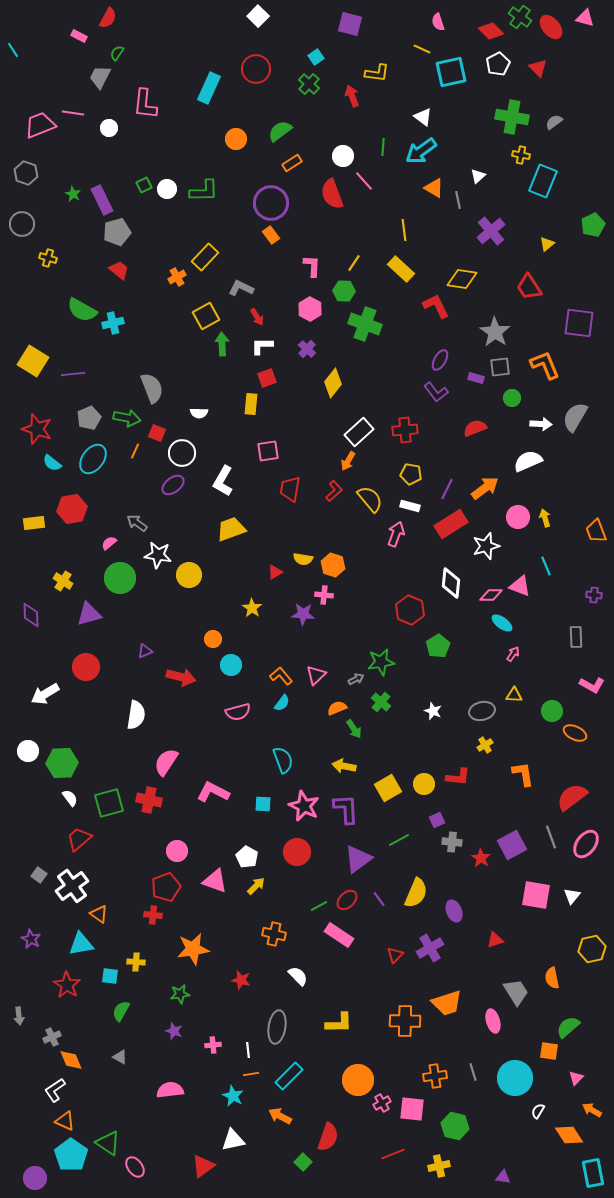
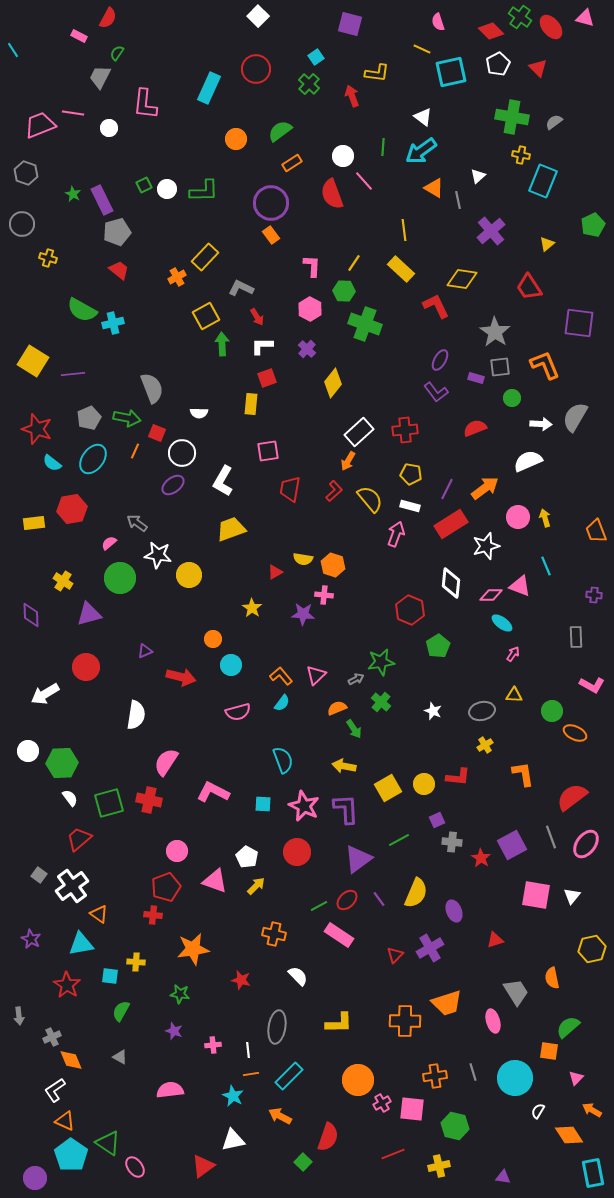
green star at (180, 994): rotated 18 degrees clockwise
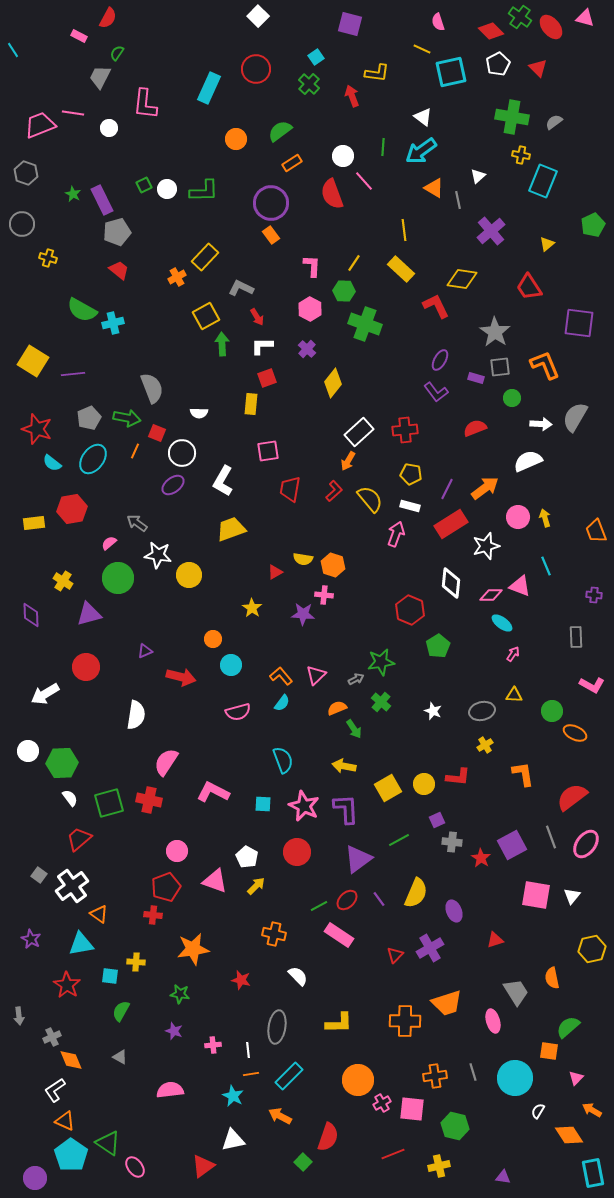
green circle at (120, 578): moved 2 px left
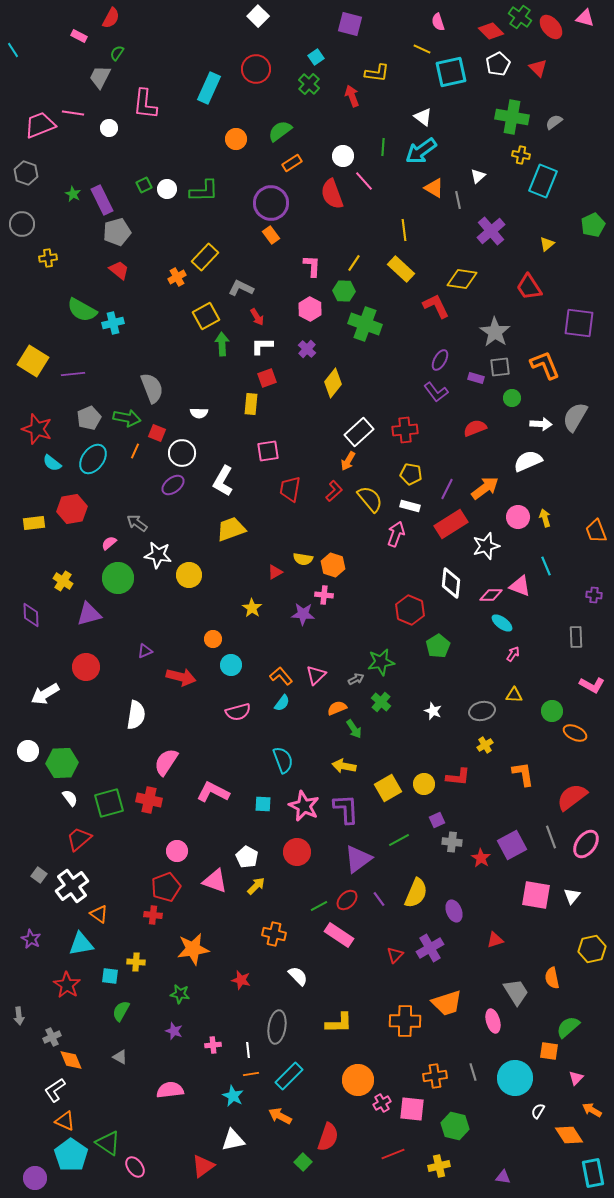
red semicircle at (108, 18): moved 3 px right
yellow cross at (48, 258): rotated 24 degrees counterclockwise
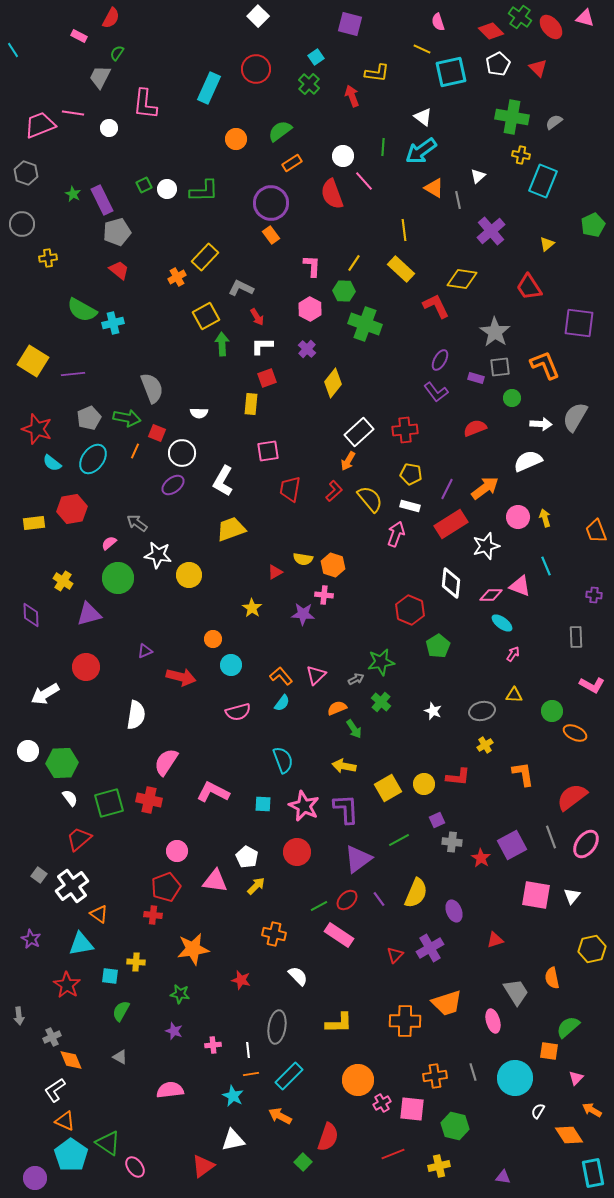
pink triangle at (215, 881): rotated 12 degrees counterclockwise
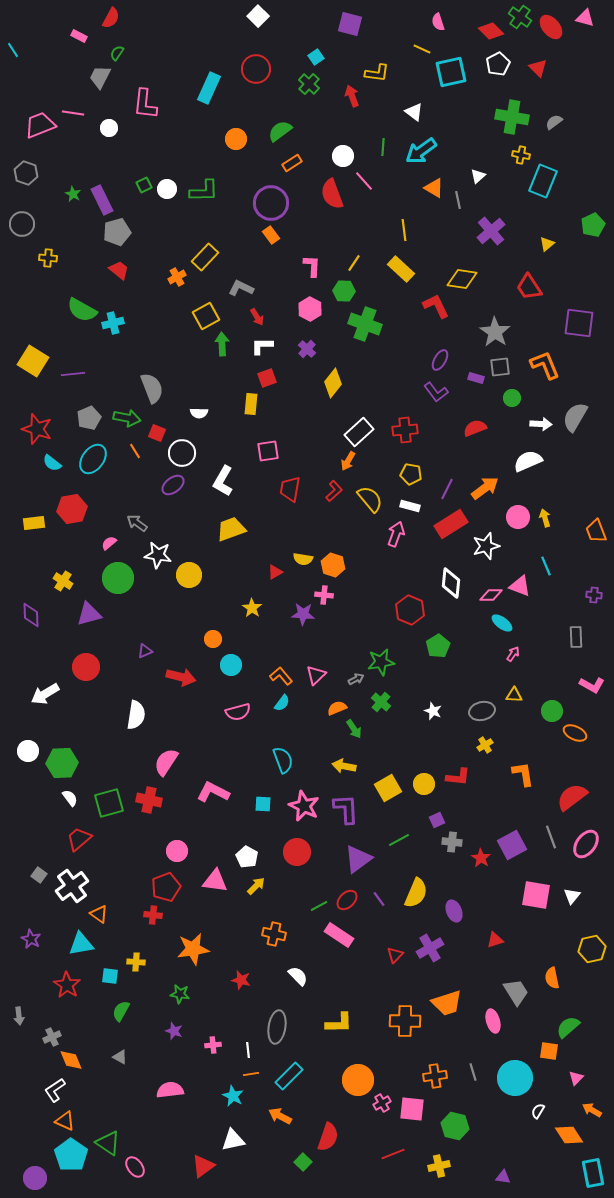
white triangle at (423, 117): moved 9 px left, 5 px up
yellow cross at (48, 258): rotated 12 degrees clockwise
orange line at (135, 451): rotated 56 degrees counterclockwise
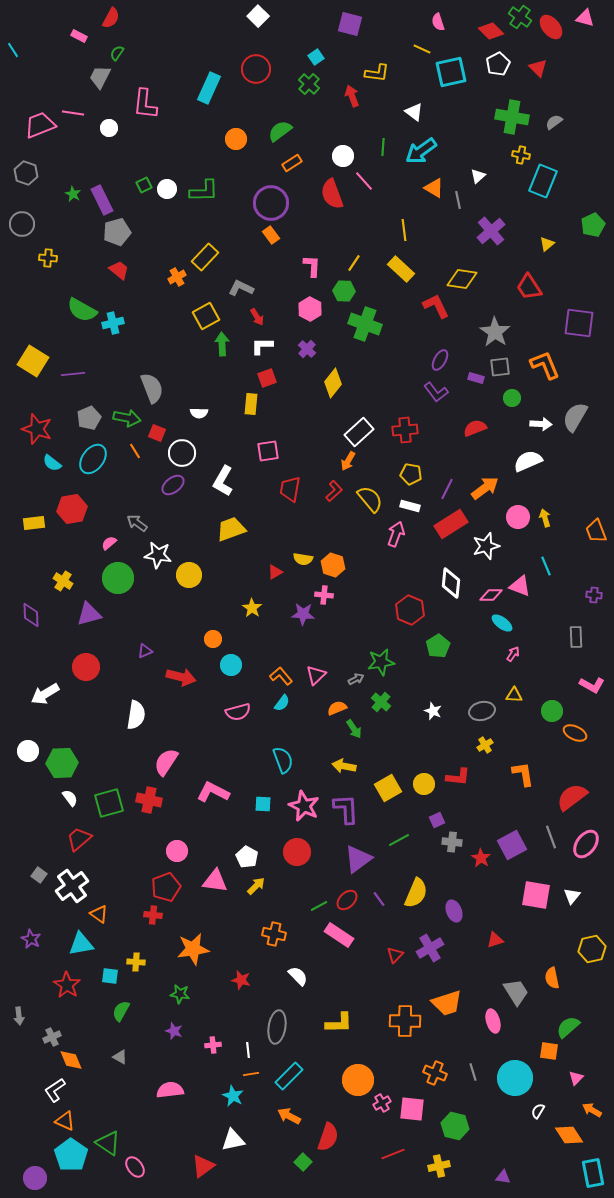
orange cross at (435, 1076): moved 3 px up; rotated 30 degrees clockwise
orange arrow at (280, 1116): moved 9 px right
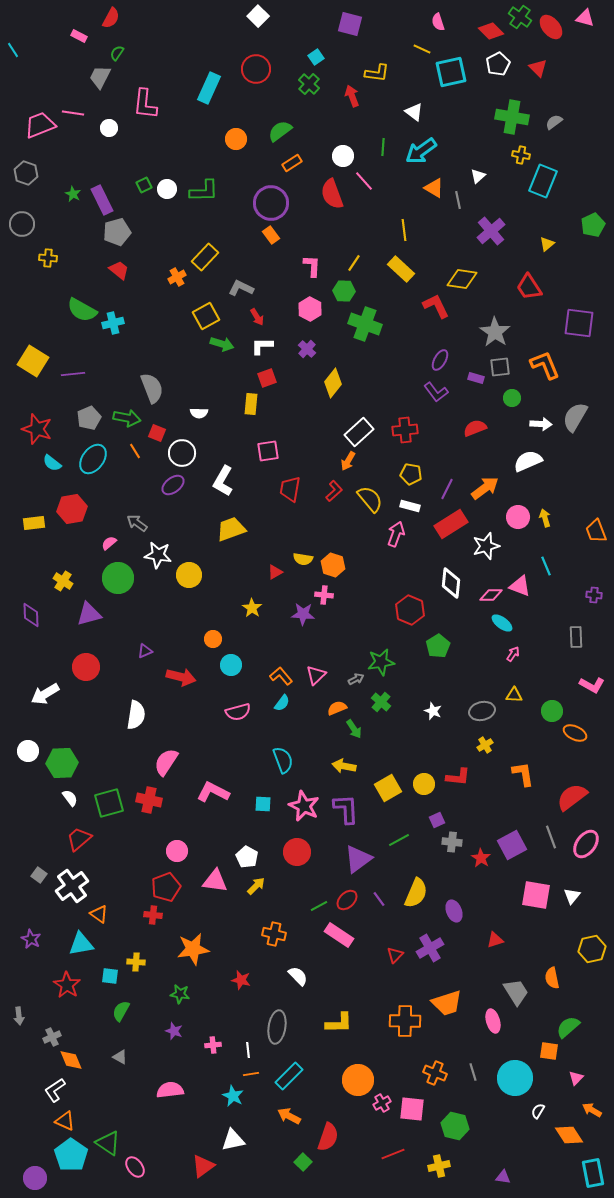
green arrow at (222, 344): rotated 110 degrees clockwise
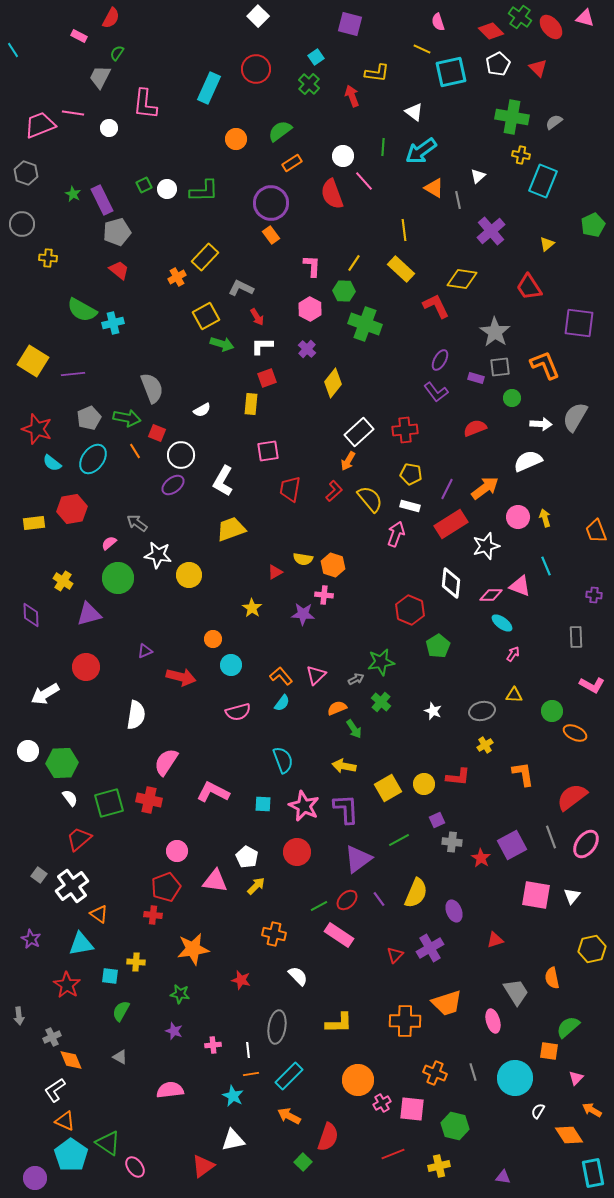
white semicircle at (199, 413): moved 3 px right, 3 px up; rotated 30 degrees counterclockwise
white circle at (182, 453): moved 1 px left, 2 px down
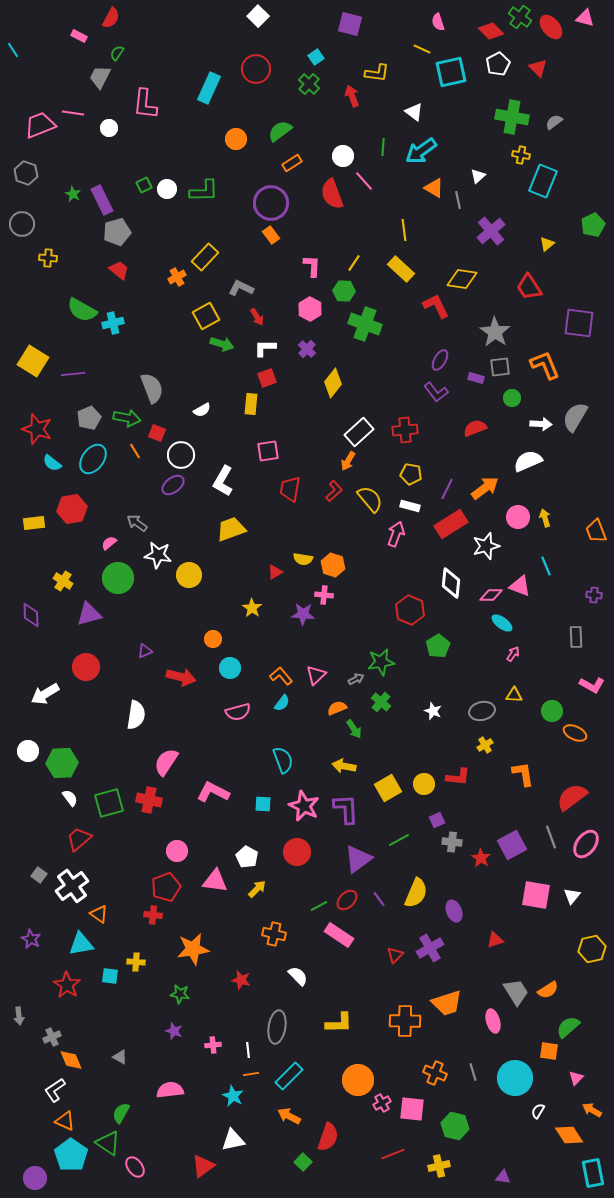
white L-shape at (262, 346): moved 3 px right, 2 px down
cyan circle at (231, 665): moved 1 px left, 3 px down
yellow arrow at (256, 886): moved 1 px right, 3 px down
orange semicircle at (552, 978): moved 4 px left, 12 px down; rotated 110 degrees counterclockwise
green semicircle at (121, 1011): moved 102 px down
